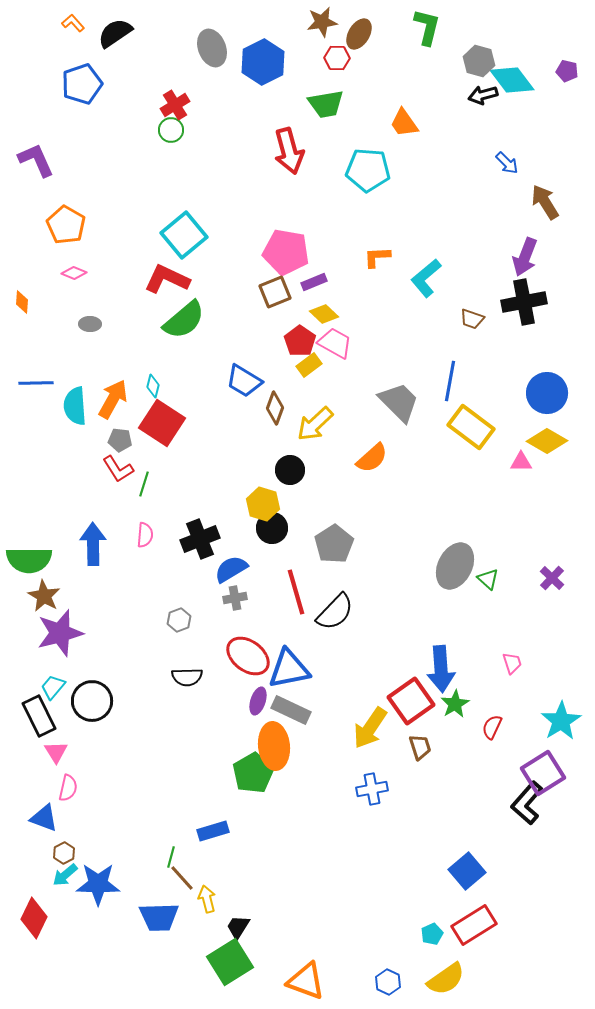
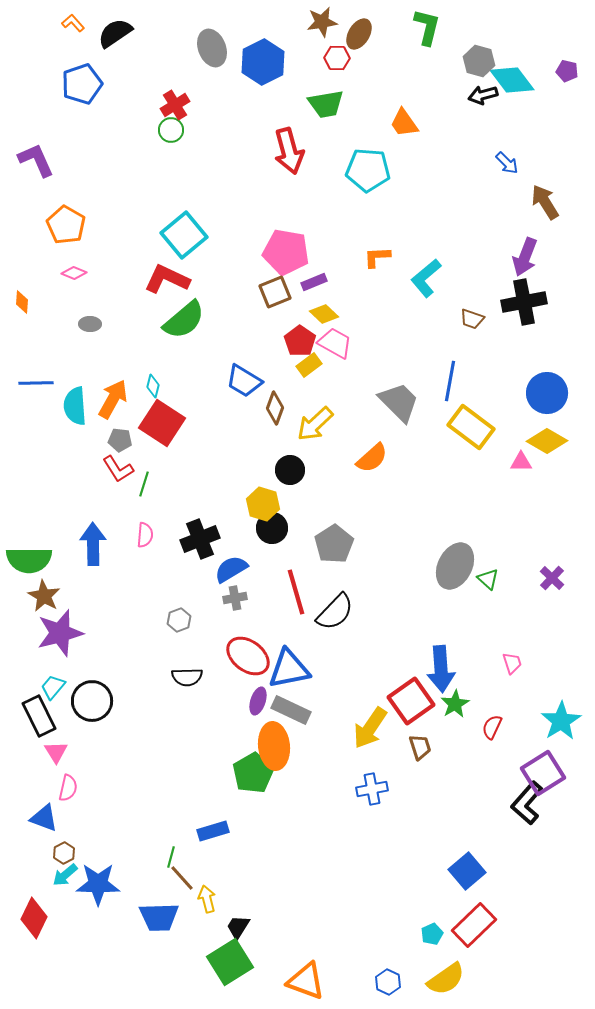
red rectangle at (474, 925): rotated 12 degrees counterclockwise
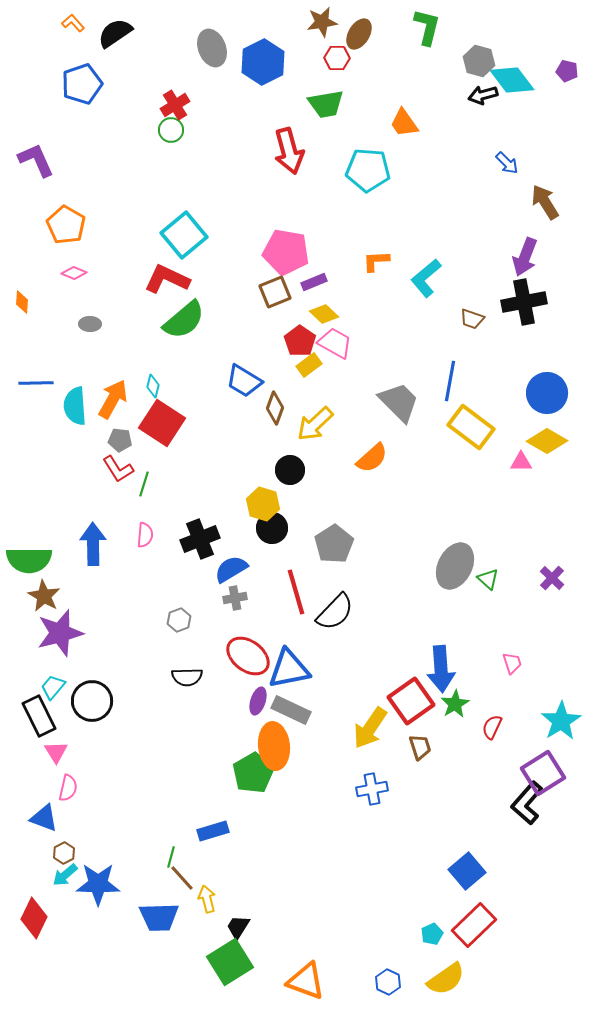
orange L-shape at (377, 257): moved 1 px left, 4 px down
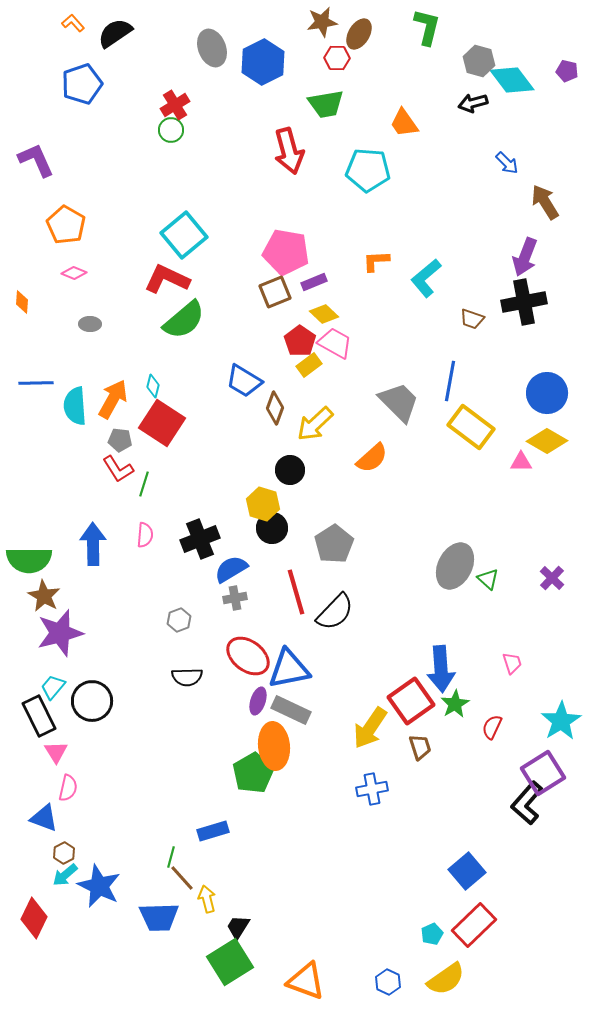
black arrow at (483, 95): moved 10 px left, 8 px down
blue star at (98, 884): moved 1 px right, 2 px down; rotated 24 degrees clockwise
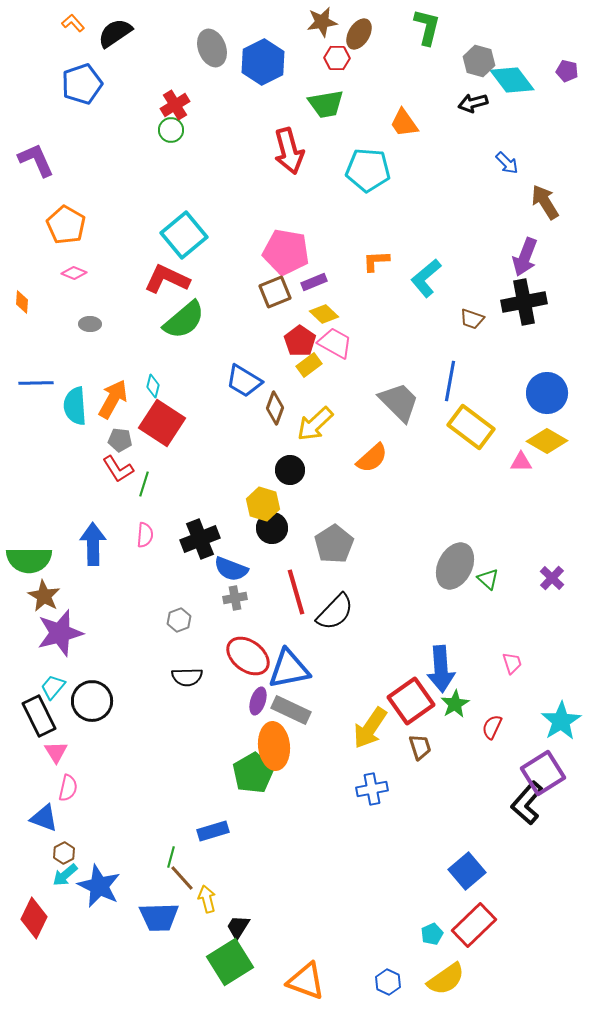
blue semicircle at (231, 569): rotated 128 degrees counterclockwise
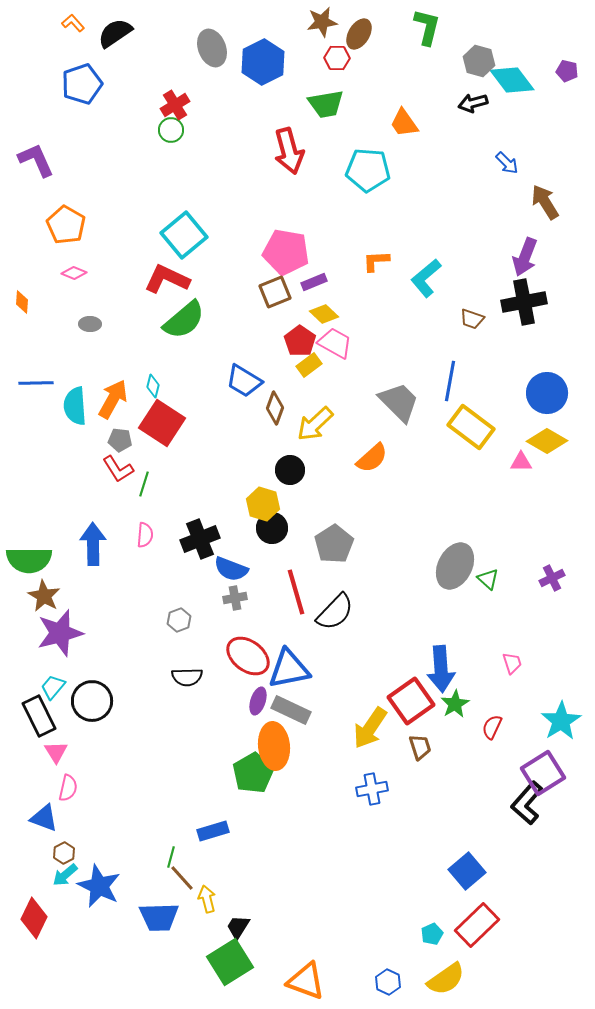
purple cross at (552, 578): rotated 20 degrees clockwise
red rectangle at (474, 925): moved 3 px right
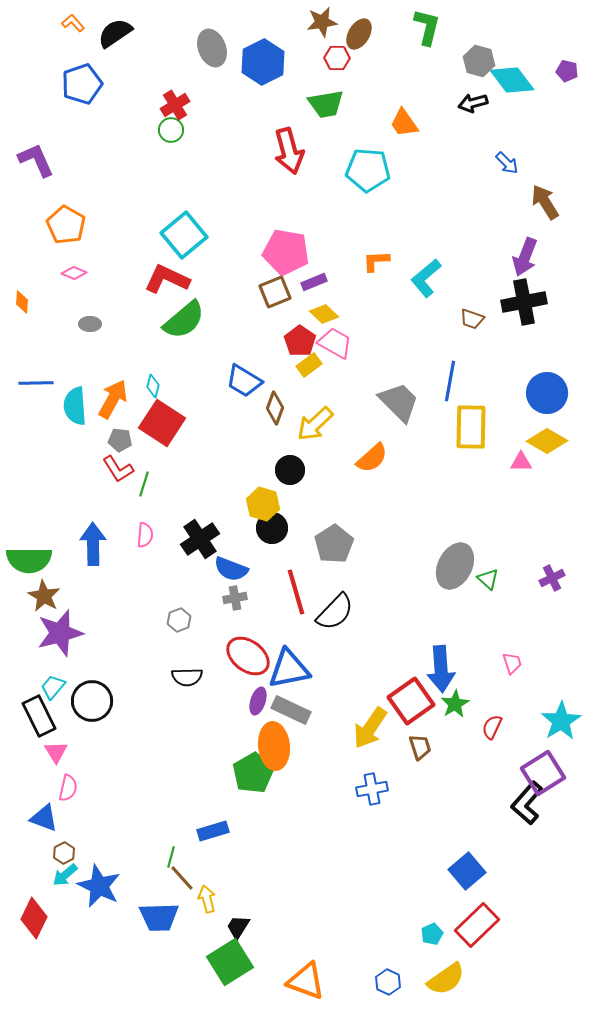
yellow rectangle at (471, 427): rotated 54 degrees clockwise
black cross at (200, 539): rotated 12 degrees counterclockwise
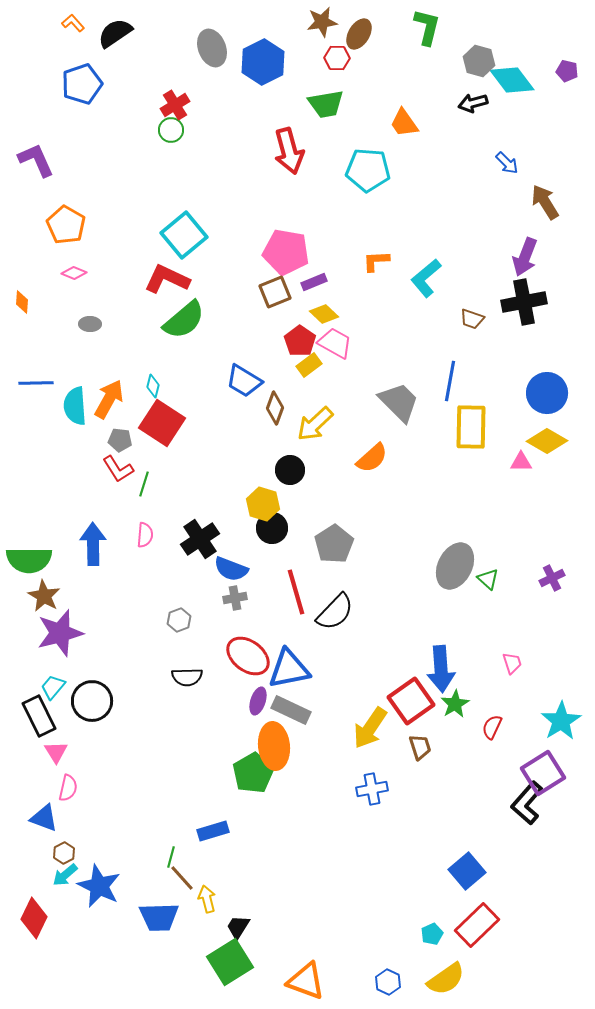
orange arrow at (113, 399): moved 4 px left
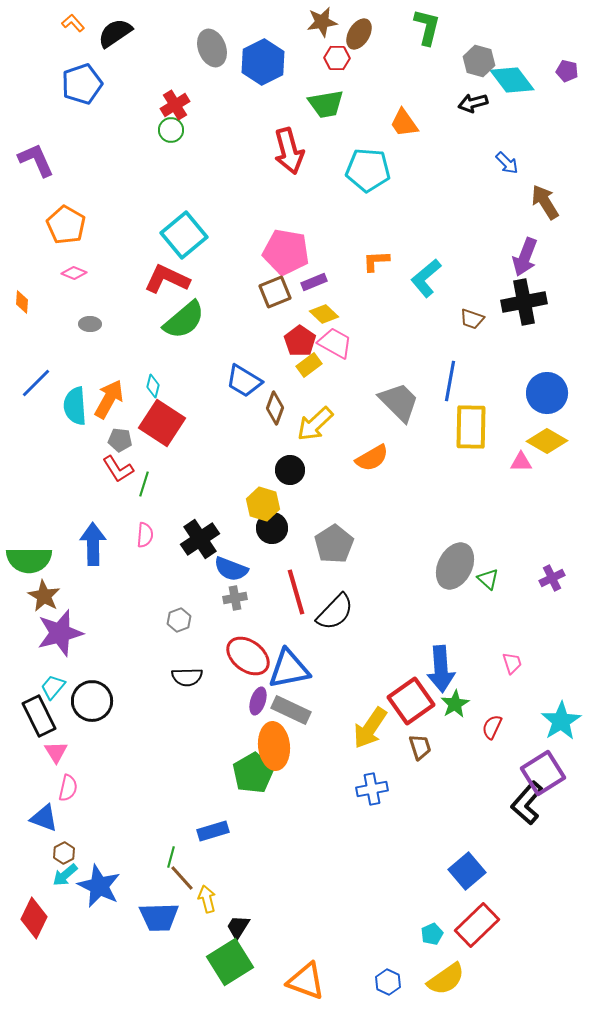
blue line at (36, 383): rotated 44 degrees counterclockwise
orange semicircle at (372, 458): rotated 12 degrees clockwise
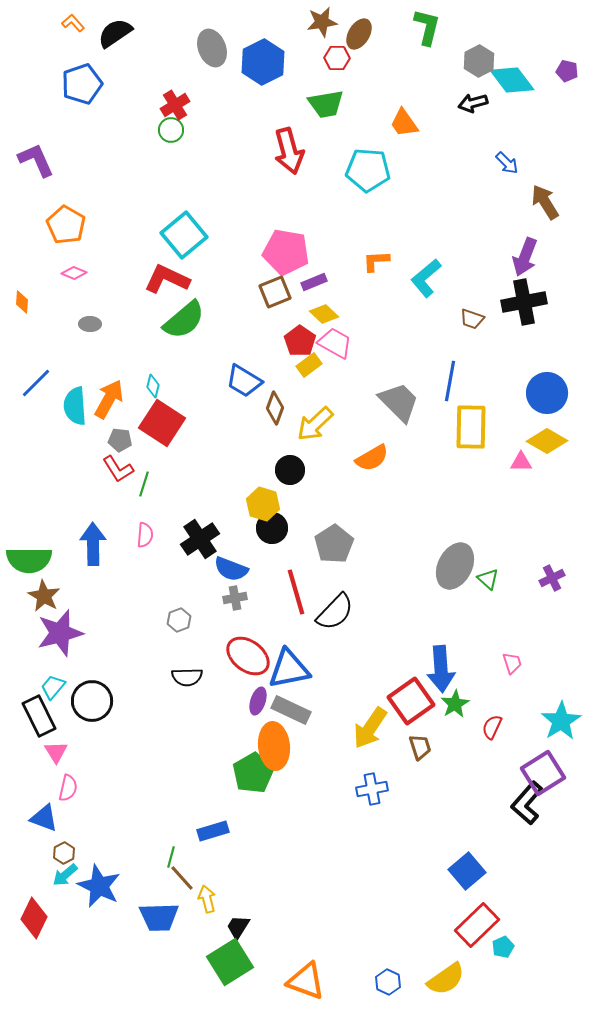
gray hexagon at (479, 61): rotated 16 degrees clockwise
cyan pentagon at (432, 934): moved 71 px right, 13 px down
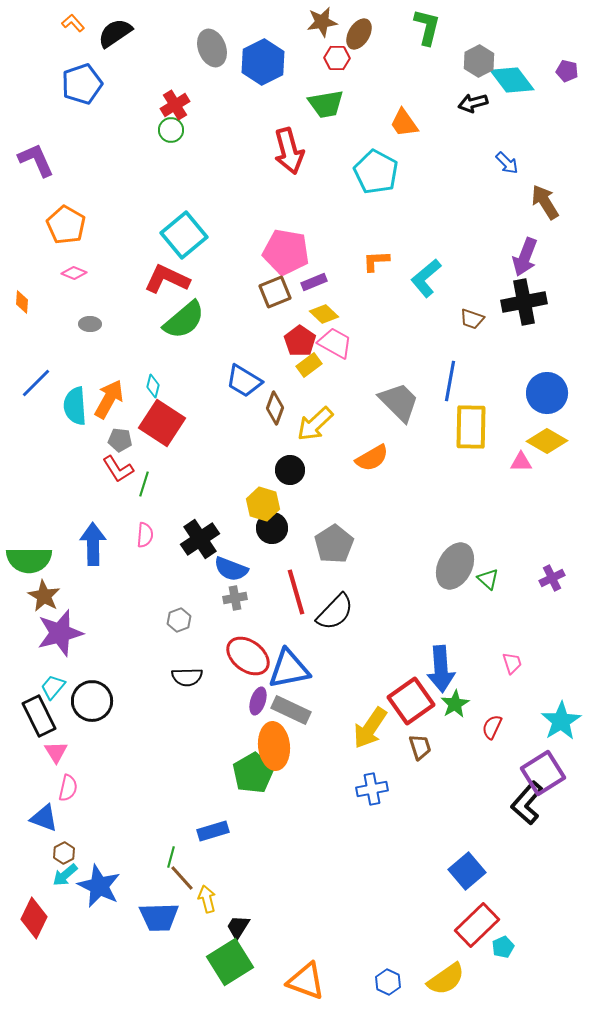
cyan pentagon at (368, 170): moved 8 px right, 2 px down; rotated 24 degrees clockwise
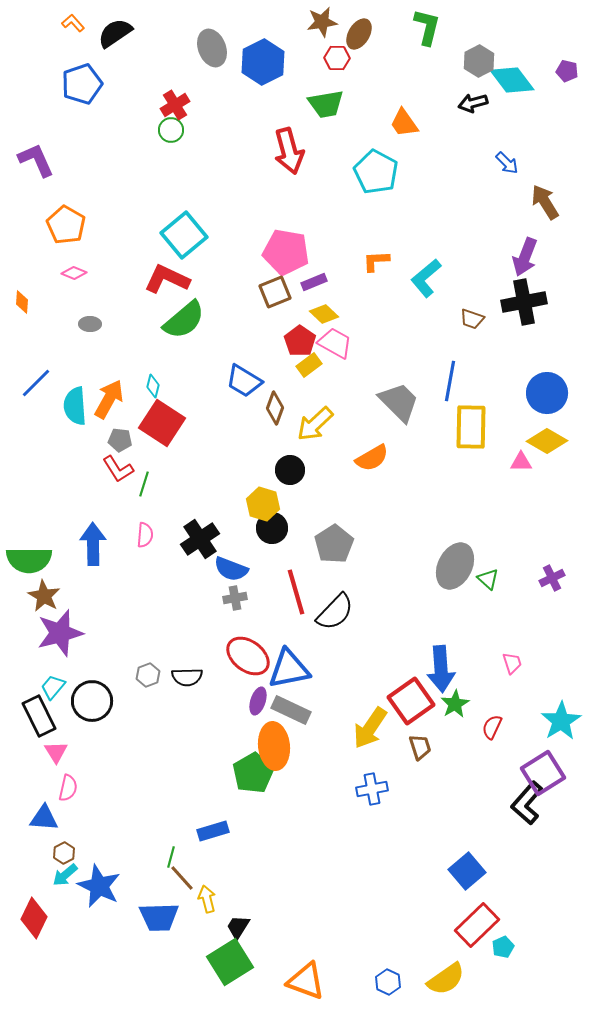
gray hexagon at (179, 620): moved 31 px left, 55 px down
blue triangle at (44, 818): rotated 16 degrees counterclockwise
